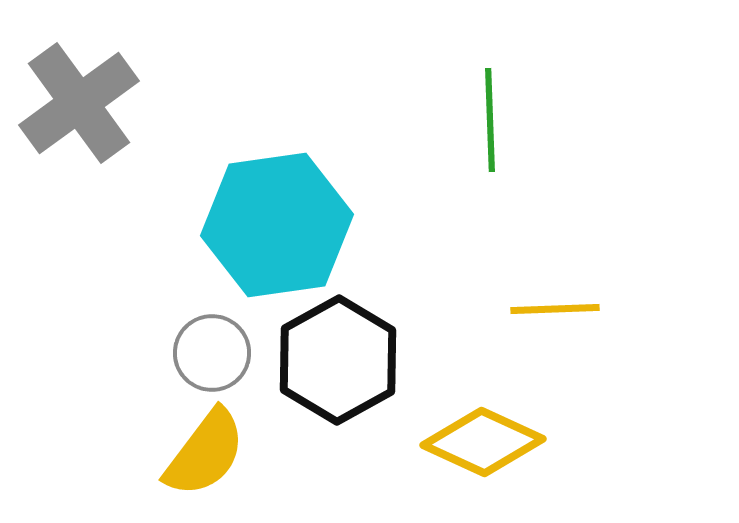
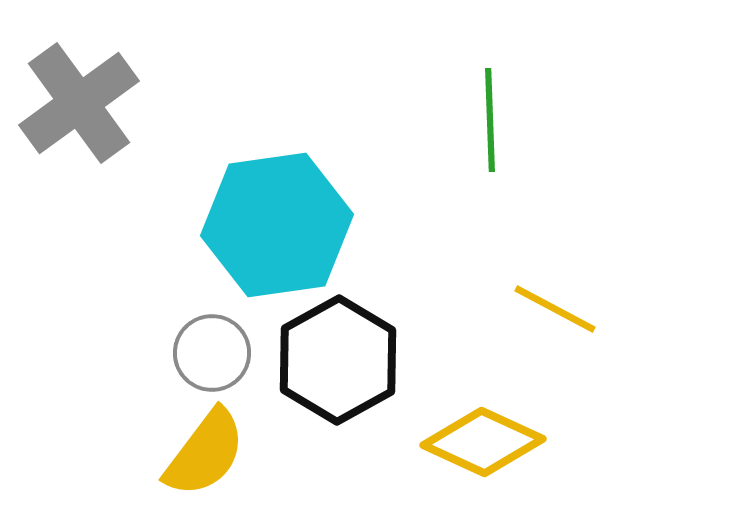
yellow line: rotated 30 degrees clockwise
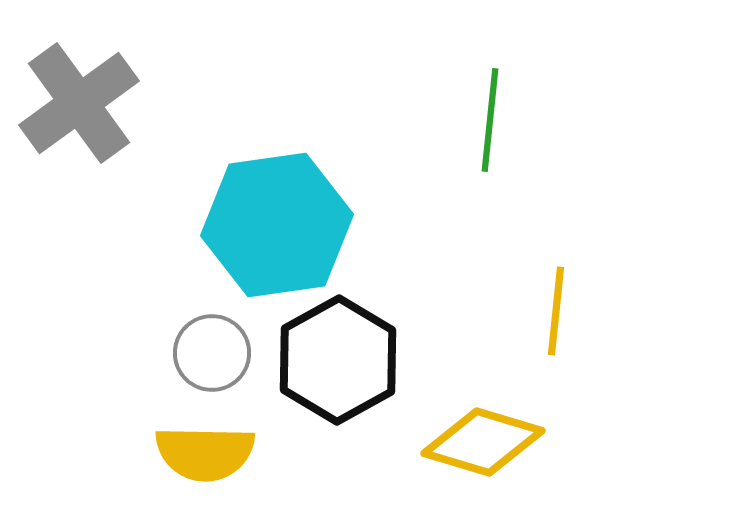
green line: rotated 8 degrees clockwise
yellow line: moved 1 px right, 2 px down; rotated 68 degrees clockwise
yellow diamond: rotated 8 degrees counterclockwise
yellow semicircle: rotated 54 degrees clockwise
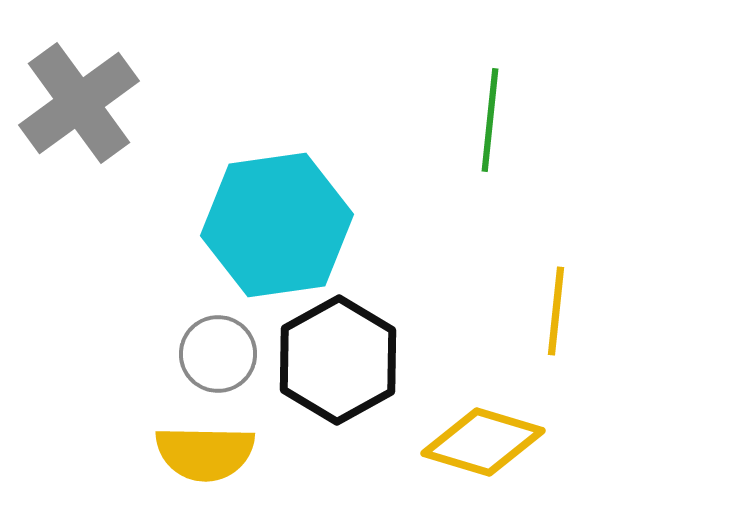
gray circle: moved 6 px right, 1 px down
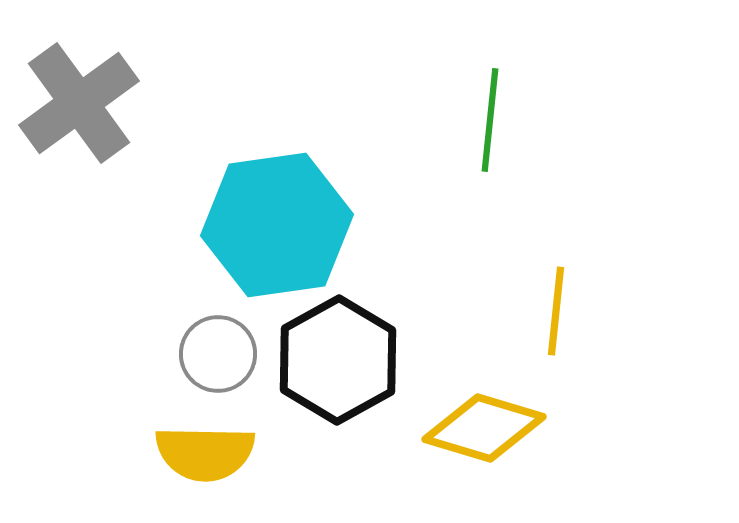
yellow diamond: moved 1 px right, 14 px up
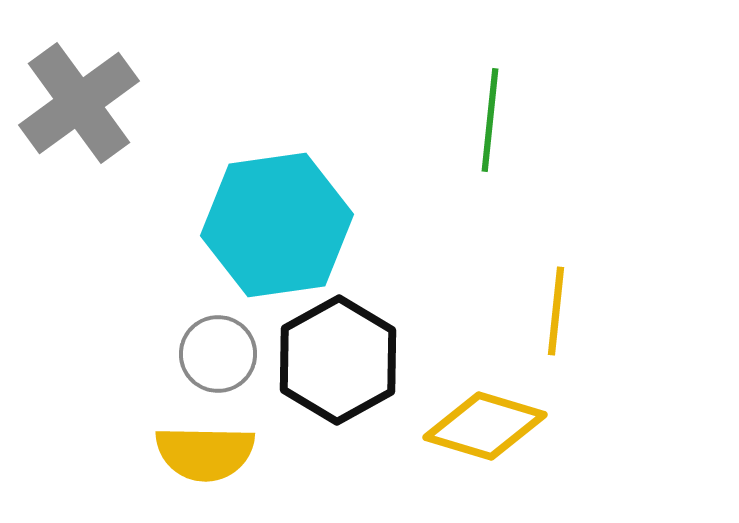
yellow diamond: moved 1 px right, 2 px up
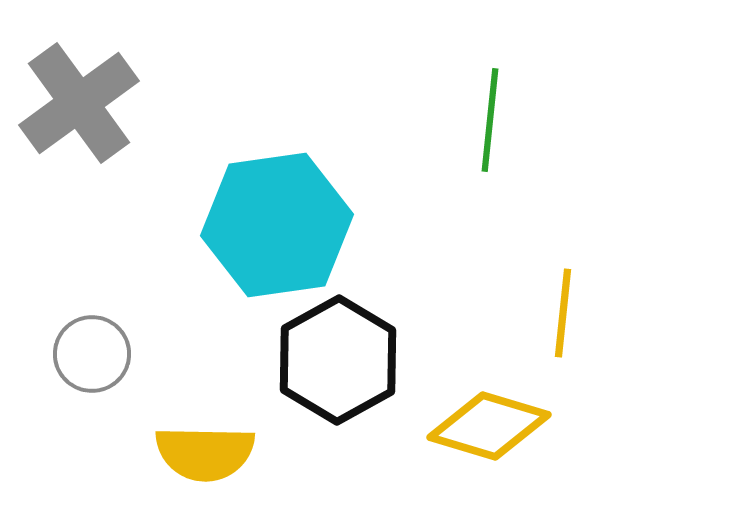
yellow line: moved 7 px right, 2 px down
gray circle: moved 126 px left
yellow diamond: moved 4 px right
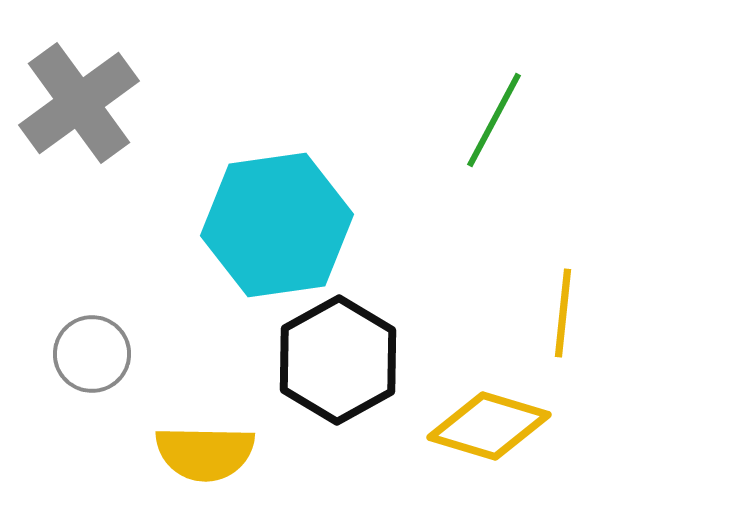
green line: moved 4 px right; rotated 22 degrees clockwise
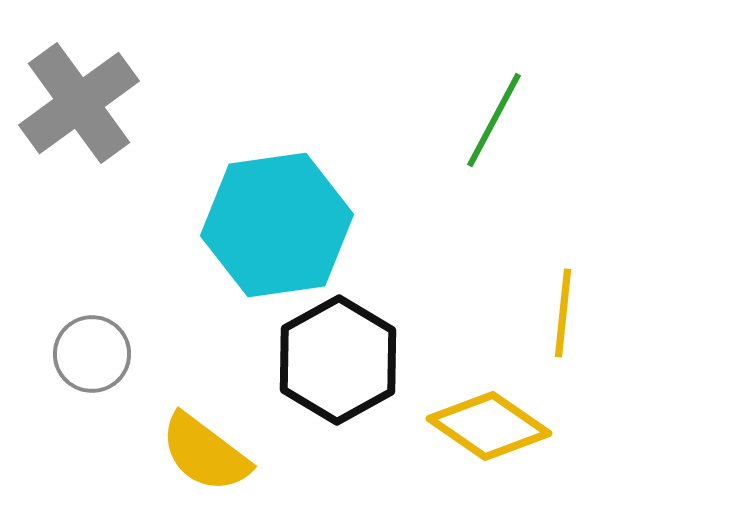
yellow diamond: rotated 18 degrees clockwise
yellow semicircle: rotated 36 degrees clockwise
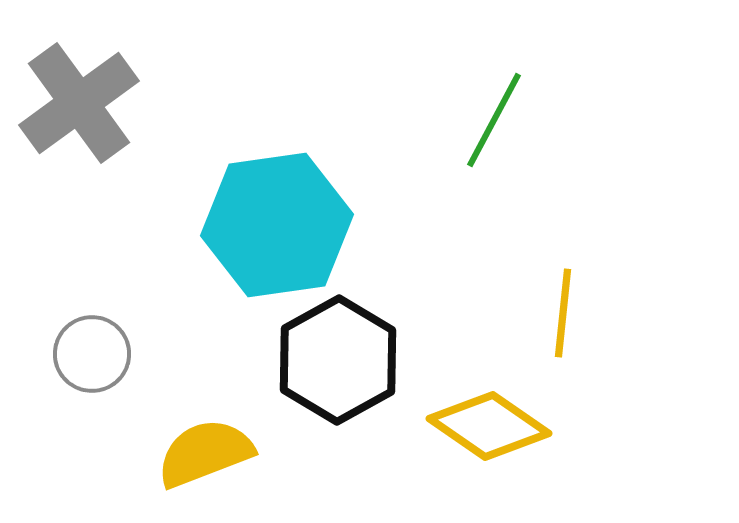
yellow semicircle: rotated 122 degrees clockwise
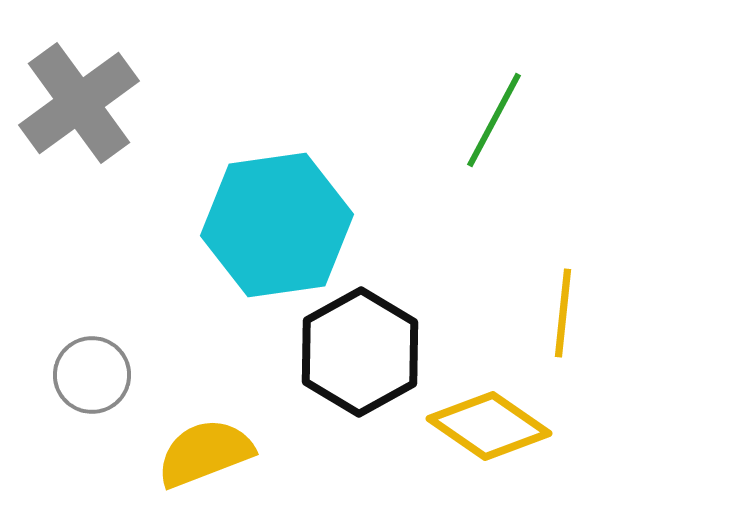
gray circle: moved 21 px down
black hexagon: moved 22 px right, 8 px up
